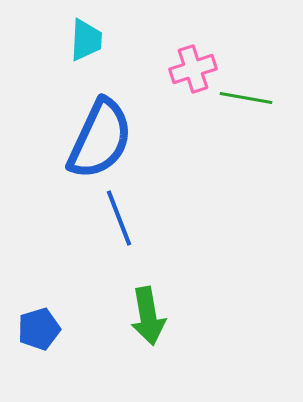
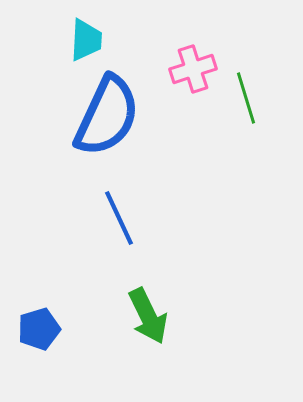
green line: rotated 63 degrees clockwise
blue semicircle: moved 7 px right, 23 px up
blue line: rotated 4 degrees counterclockwise
green arrow: rotated 16 degrees counterclockwise
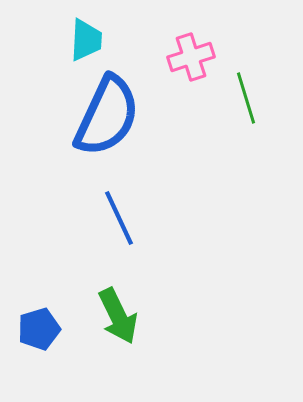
pink cross: moved 2 px left, 12 px up
green arrow: moved 30 px left
